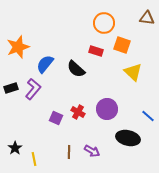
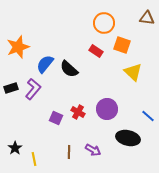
red rectangle: rotated 16 degrees clockwise
black semicircle: moved 7 px left
purple arrow: moved 1 px right, 1 px up
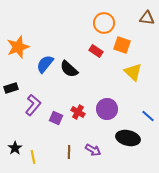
purple L-shape: moved 16 px down
yellow line: moved 1 px left, 2 px up
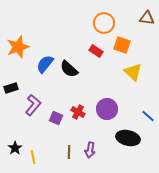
purple arrow: moved 3 px left; rotated 70 degrees clockwise
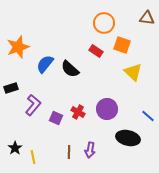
black semicircle: moved 1 px right
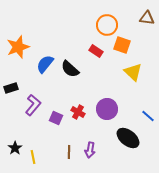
orange circle: moved 3 px right, 2 px down
black ellipse: rotated 25 degrees clockwise
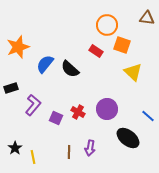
purple arrow: moved 2 px up
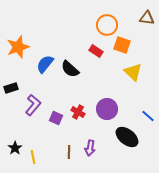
black ellipse: moved 1 px left, 1 px up
